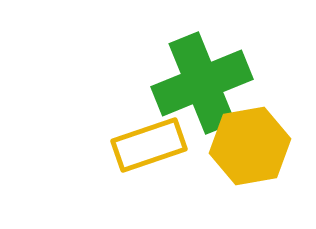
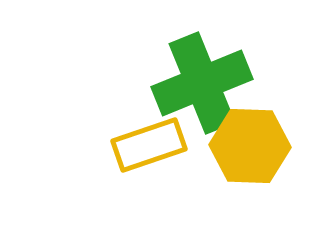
yellow hexagon: rotated 12 degrees clockwise
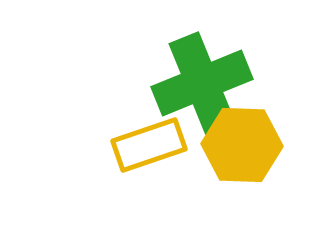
yellow hexagon: moved 8 px left, 1 px up
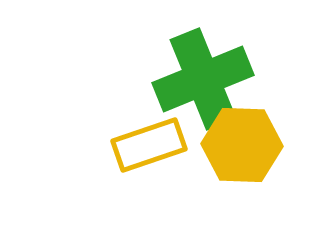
green cross: moved 1 px right, 4 px up
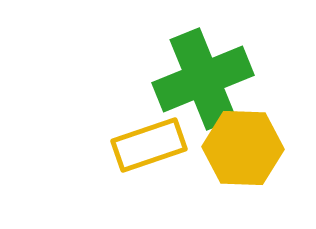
yellow hexagon: moved 1 px right, 3 px down
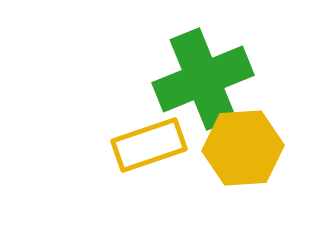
yellow hexagon: rotated 6 degrees counterclockwise
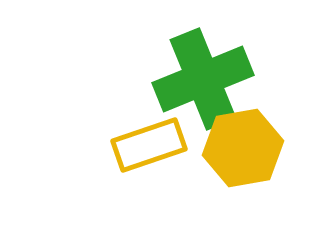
yellow hexagon: rotated 6 degrees counterclockwise
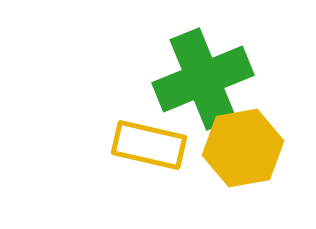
yellow rectangle: rotated 32 degrees clockwise
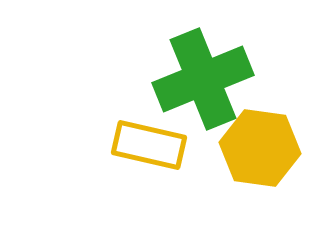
yellow hexagon: moved 17 px right; rotated 18 degrees clockwise
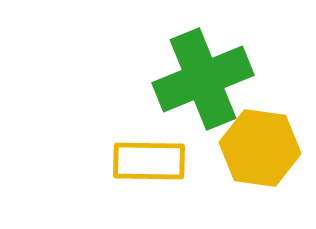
yellow rectangle: moved 16 px down; rotated 12 degrees counterclockwise
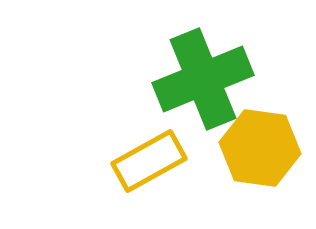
yellow rectangle: rotated 30 degrees counterclockwise
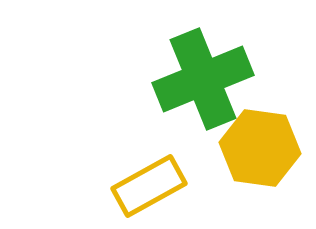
yellow rectangle: moved 25 px down
